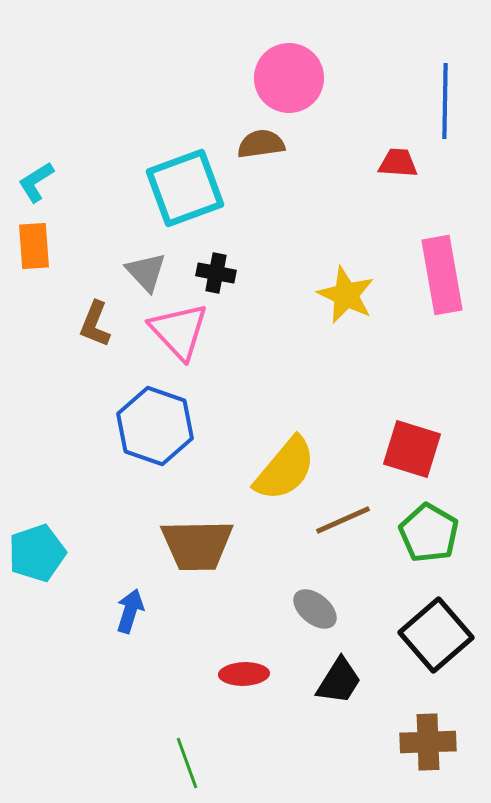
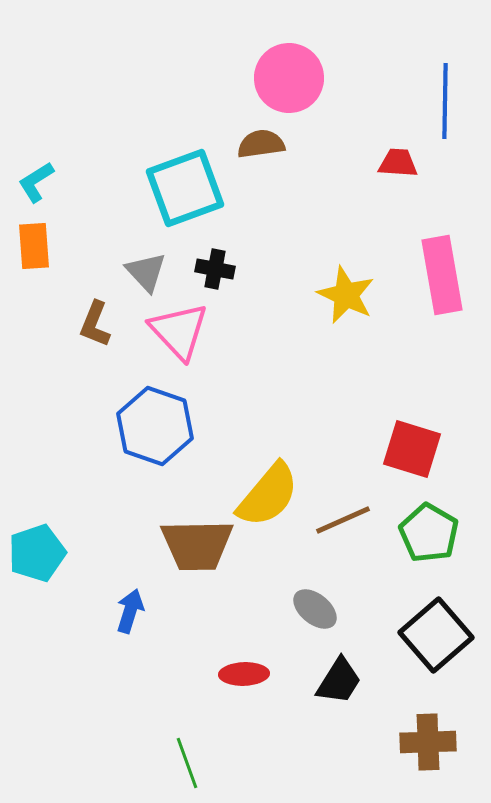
black cross: moved 1 px left, 4 px up
yellow semicircle: moved 17 px left, 26 px down
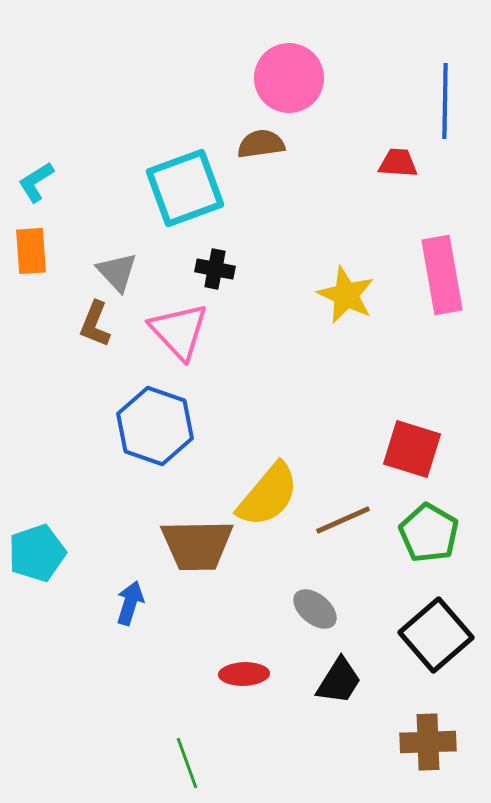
orange rectangle: moved 3 px left, 5 px down
gray triangle: moved 29 px left
blue arrow: moved 8 px up
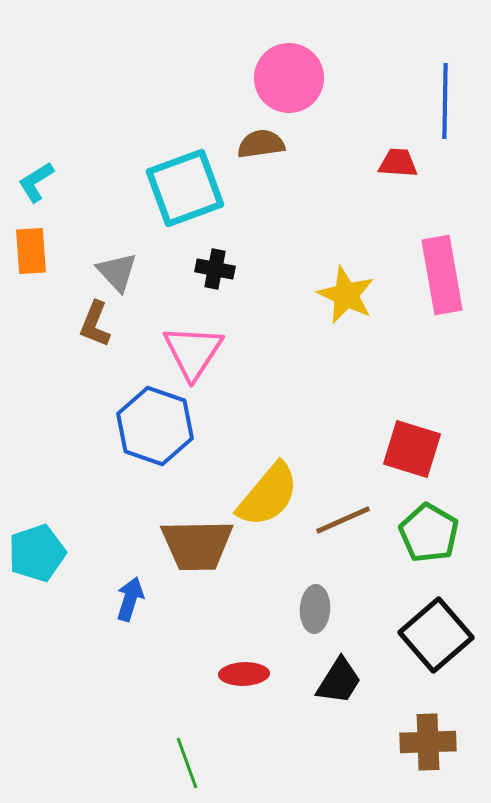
pink triangle: moved 14 px right, 21 px down; rotated 16 degrees clockwise
blue arrow: moved 4 px up
gray ellipse: rotated 54 degrees clockwise
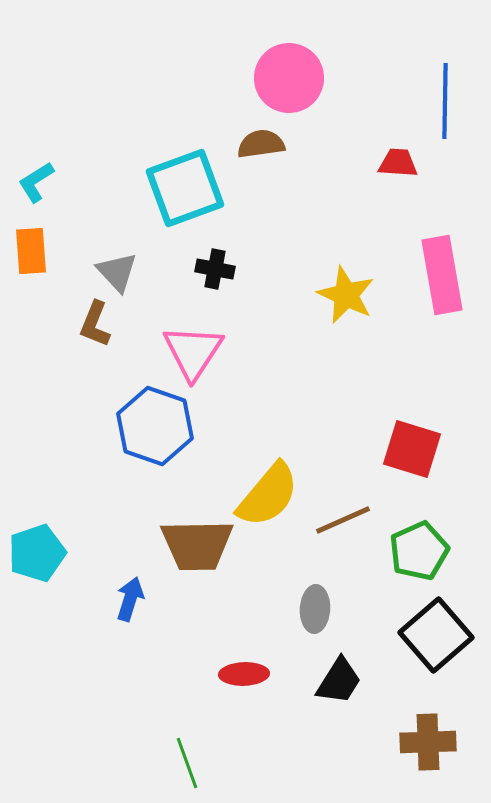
green pentagon: moved 10 px left, 18 px down; rotated 18 degrees clockwise
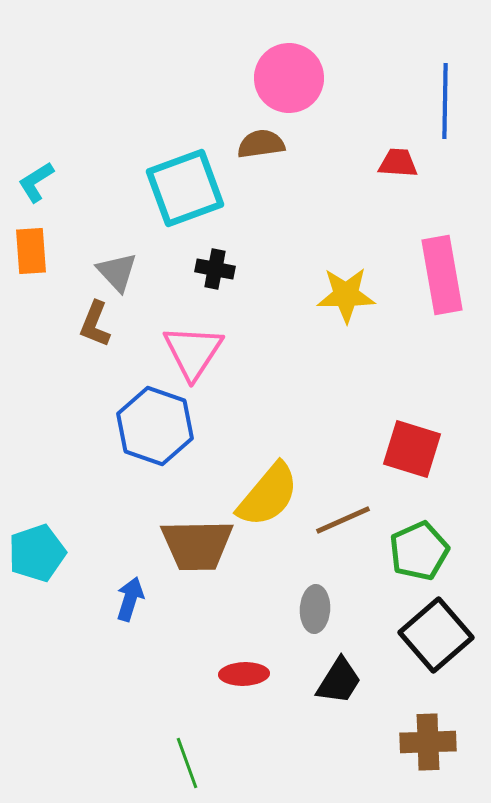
yellow star: rotated 26 degrees counterclockwise
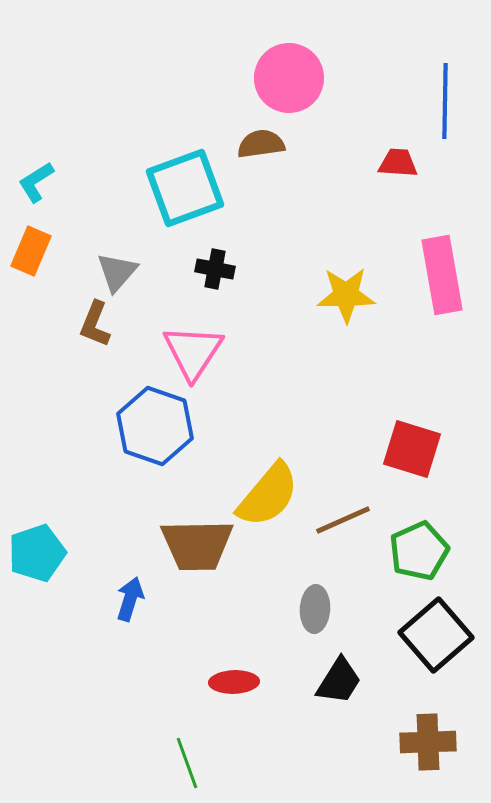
orange rectangle: rotated 27 degrees clockwise
gray triangle: rotated 24 degrees clockwise
red ellipse: moved 10 px left, 8 px down
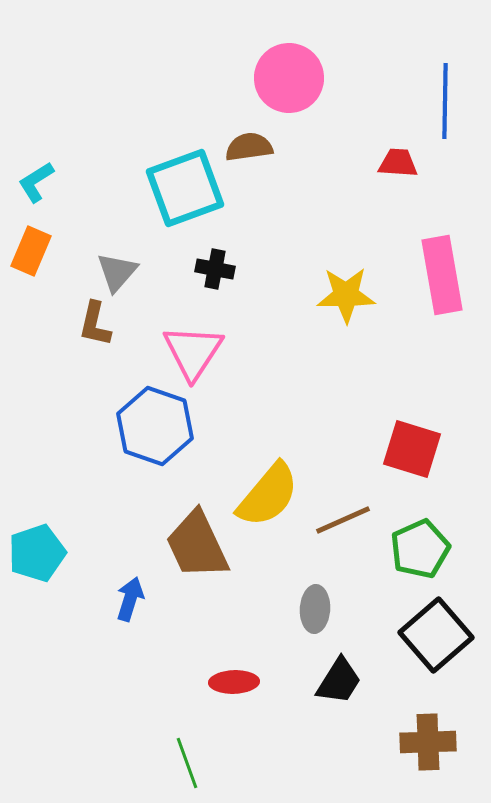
brown semicircle: moved 12 px left, 3 px down
brown L-shape: rotated 9 degrees counterclockwise
brown trapezoid: rotated 66 degrees clockwise
green pentagon: moved 1 px right, 2 px up
